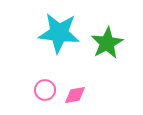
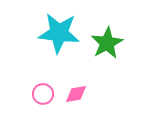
pink circle: moved 2 px left, 4 px down
pink diamond: moved 1 px right, 1 px up
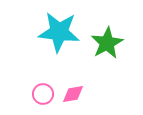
cyan star: moved 1 px up
pink diamond: moved 3 px left
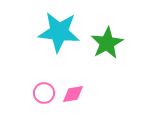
pink circle: moved 1 px right, 1 px up
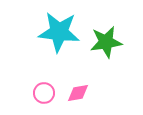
green star: moved 1 px left, 1 px up; rotated 20 degrees clockwise
pink diamond: moved 5 px right, 1 px up
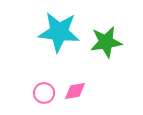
pink diamond: moved 3 px left, 2 px up
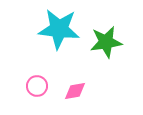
cyan star: moved 3 px up
pink circle: moved 7 px left, 7 px up
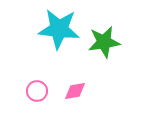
green star: moved 2 px left
pink circle: moved 5 px down
